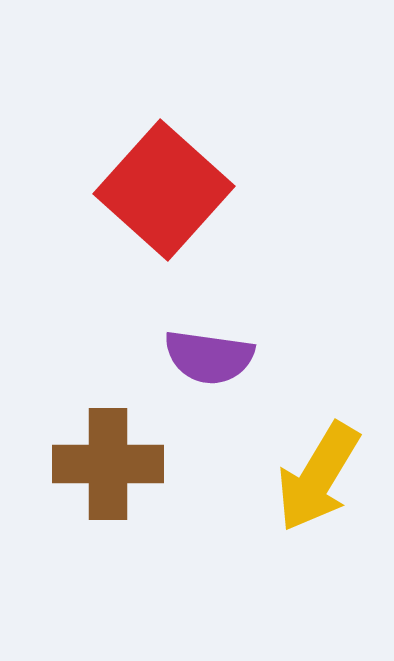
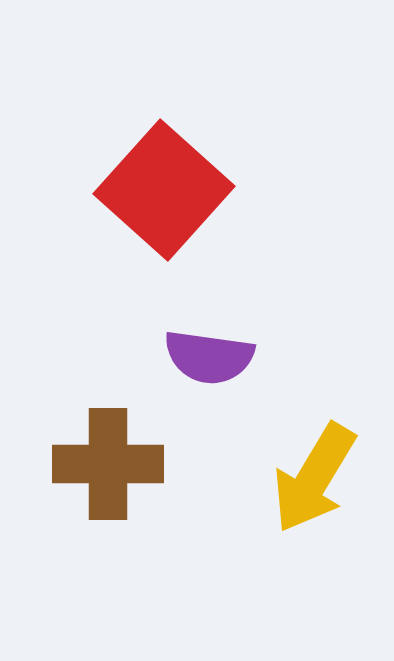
yellow arrow: moved 4 px left, 1 px down
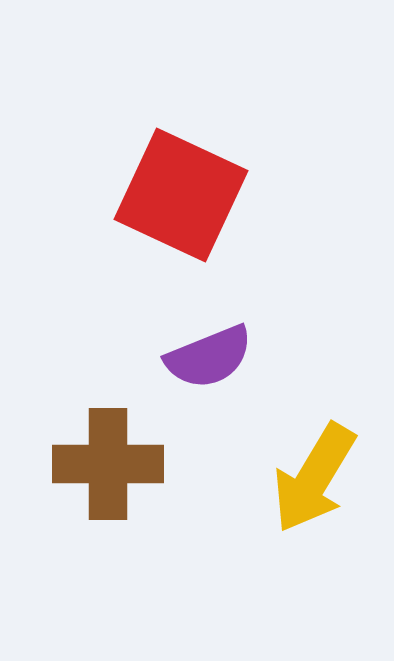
red square: moved 17 px right, 5 px down; rotated 17 degrees counterclockwise
purple semicircle: rotated 30 degrees counterclockwise
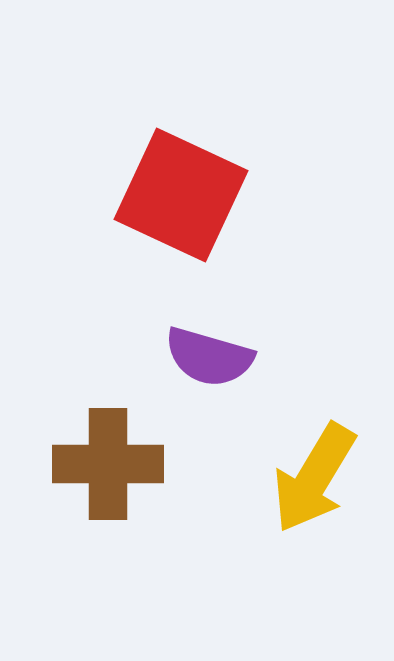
purple semicircle: rotated 38 degrees clockwise
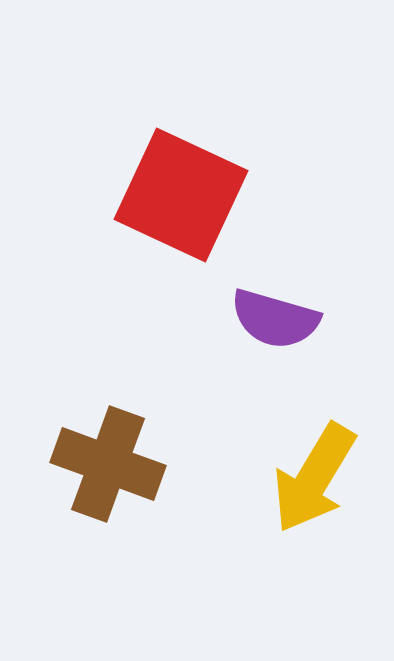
purple semicircle: moved 66 px right, 38 px up
brown cross: rotated 20 degrees clockwise
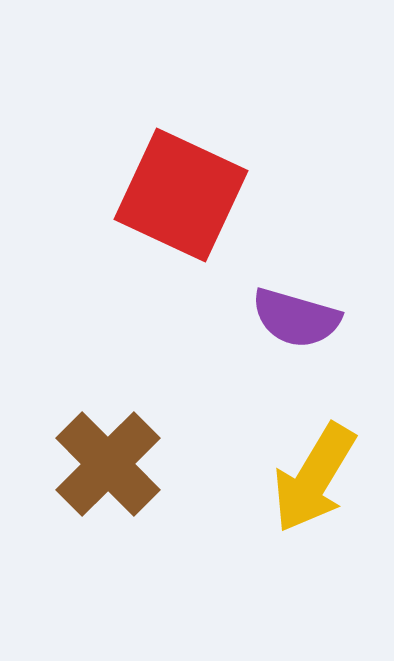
purple semicircle: moved 21 px right, 1 px up
brown cross: rotated 25 degrees clockwise
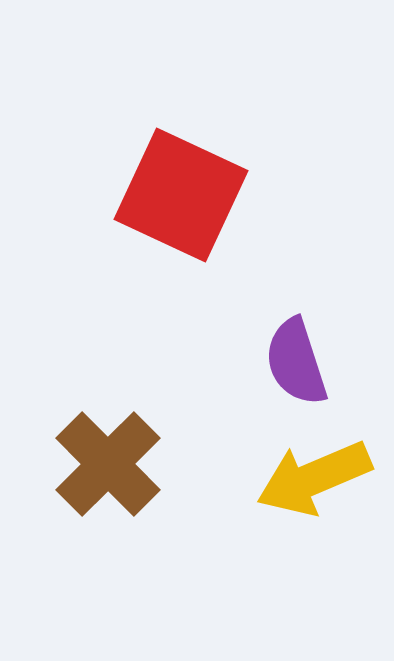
purple semicircle: moved 44 px down; rotated 56 degrees clockwise
yellow arrow: rotated 36 degrees clockwise
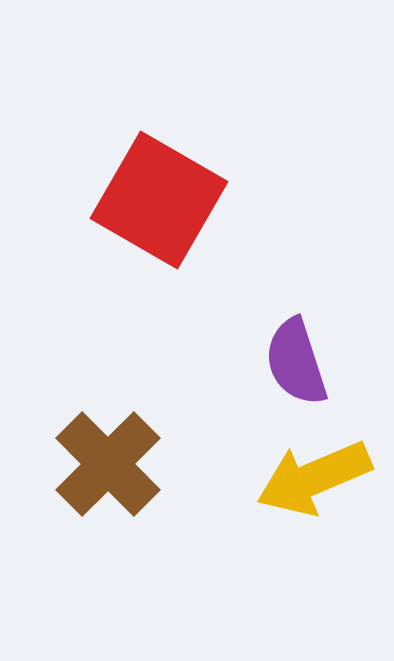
red square: moved 22 px left, 5 px down; rotated 5 degrees clockwise
